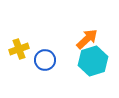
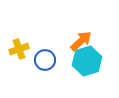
orange arrow: moved 6 px left, 2 px down
cyan hexagon: moved 6 px left
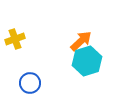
yellow cross: moved 4 px left, 10 px up
blue circle: moved 15 px left, 23 px down
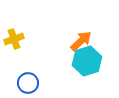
yellow cross: moved 1 px left
blue circle: moved 2 px left
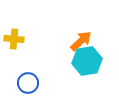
yellow cross: rotated 24 degrees clockwise
cyan hexagon: rotated 8 degrees clockwise
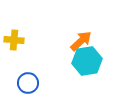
yellow cross: moved 1 px down
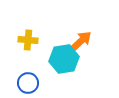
yellow cross: moved 14 px right
cyan hexagon: moved 23 px left, 2 px up
